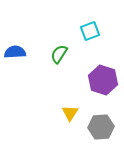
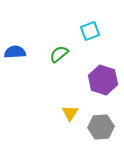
green semicircle: rotated 18 degrees clockwise
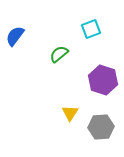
cyan square: moved 1 px right, 2 px up
blue semicircle: moved 16 px up; rotated 50 degrees counterclockwise
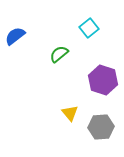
cyan square: moved 2 px left, 1 px up; rotated 18 degrees counterclockwise
blue semicircle: rotated 15 degrees clockwise
yellow triangle: rotated 12 degrees counterclockwise
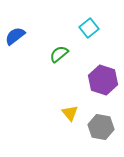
gray hexagon: rotated 15 degrees clockwise
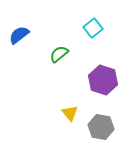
cyan square: moved 4 px right
blue semicircle: moved 4 px right, 1 px up
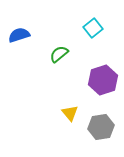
blue semicircle: rotated 20 degrees clockwise
purple hexagon: rotated 24 degrees clockwise
gray hexagon: rotated 20 degrees counterclockwise
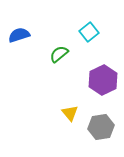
cyan square: moved 4 px left, 4 px down
purple hexagon: rotated 8 degrees counterclockwise
